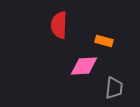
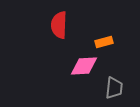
orange rectangle: moved 1 px down; rotated 30 degrees counterclockwise
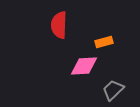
gray trapezoid: moved 1 px left, 2 px down; rotated 140 degrees counterclockwise
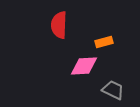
gray trapezoid: rotated 70 degrees clockwise
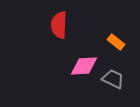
orange rectangle: moved 12 px right; rotated 54 degrees clockwise
gray trapezoid: moved 11 px up
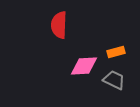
orange rectangle: moved 10 px down; rotated 54 degrees counterclockwise
gray trapezoid: moved 1 px right, 1 px down
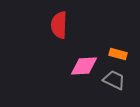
orange rectangle: moved 2 px right, 2 px down; rotated 30 degrees clockwise
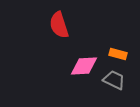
red semicircle: rotated 20 degrees counterclockwise
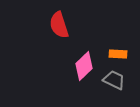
orange rectangle: rotated 12 degrees counterclockwise
pink diamond: rotated 40 degrees counterclockwise
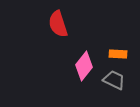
red semicircle: moved 1 px left, 1 px up
pink diamond: rotated 8 degrees counterclockwise
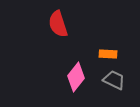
orange rectangle: moved 10 px left
pink diamond: moved 8 px left, 11 px down
